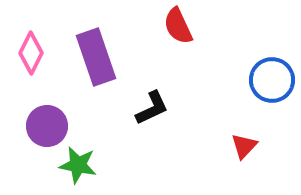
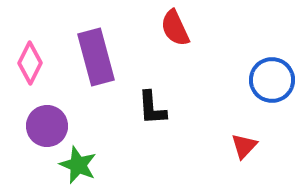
red semicircle: moved 3 px left, 2 px down
pink diamond: moved 1 px left, 10 px down
purple rectangle: rotated 4 degrees clockwise
black L-shape: rotated 111 degrees clockwise
green star: rotated 12 degrees clockwise
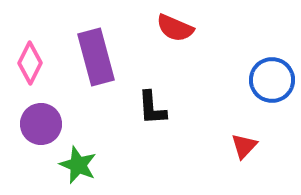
red semicircle: rotated 42 degrees counterclockwise
purple circle: moved 6 px left, 2 px up
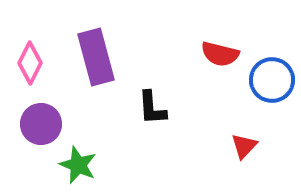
red semicircle: moved 45 px right, 26 px down; rotated 9 degrees counterclockwise
